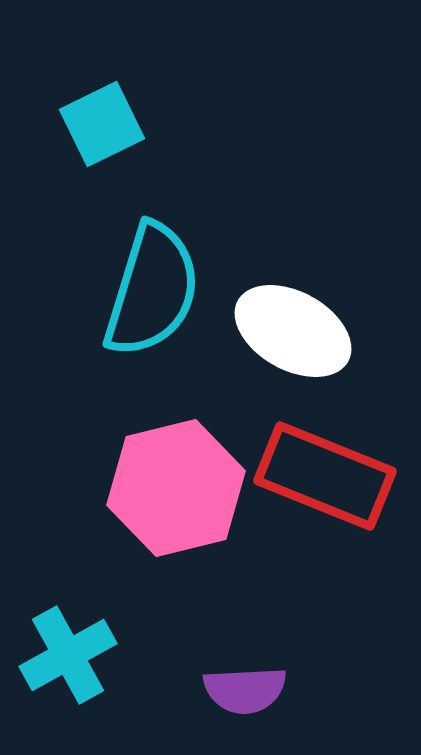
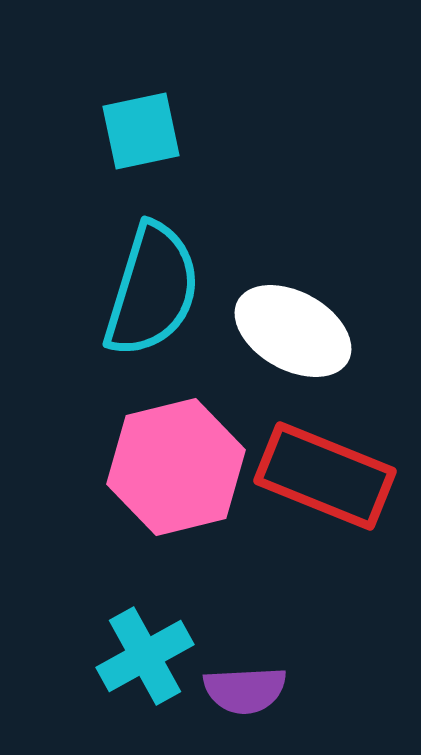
cyan square: moved 39 px right, 7 px down; rotated 14 degrees clockwise
pink hexagon: moved 21 px up
cyan cross: moved 77 px right, 1 px down
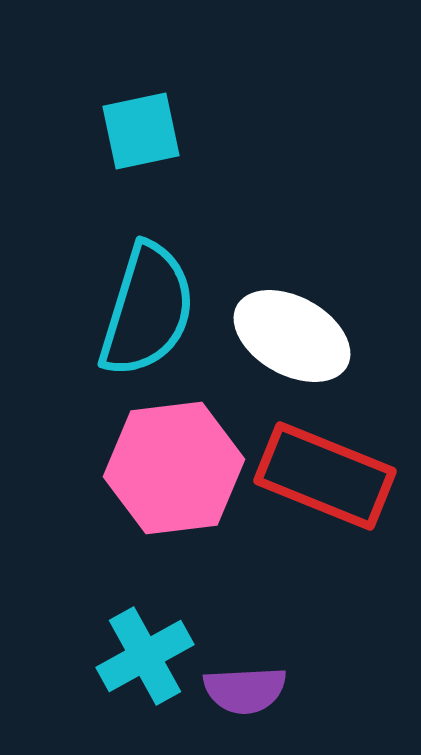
cyan semicircle: moved 5 px left, 20 px down
white ellipse: moved 1 px left, 5 px down
pink hexagon: moved 2 px left, 1 px down; rotated 7 degrees clockwise
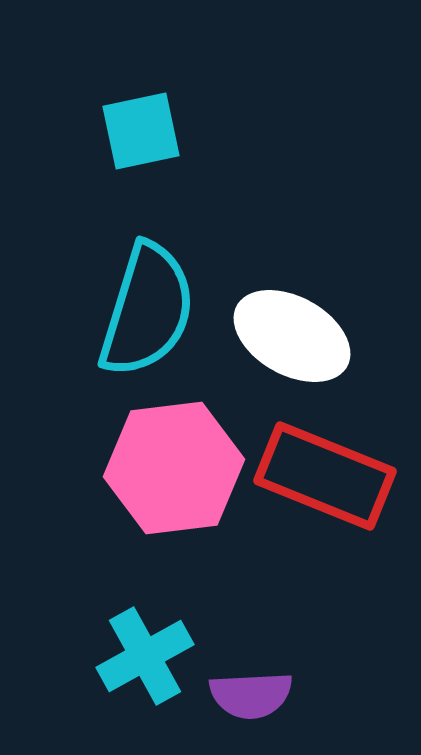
purple semicircle: moved 6 px right, 5 px down
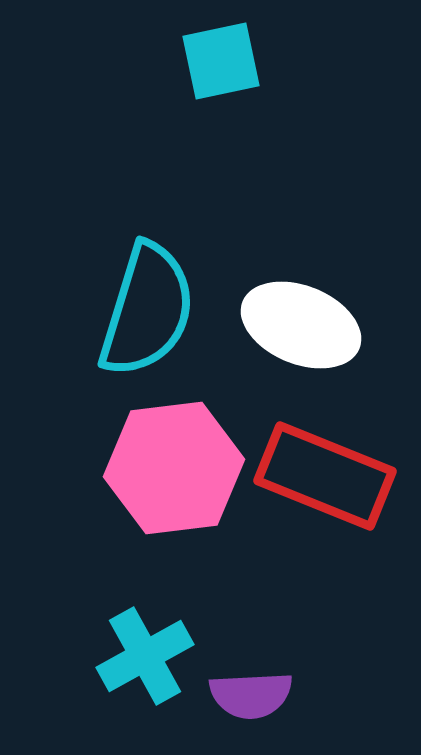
cyan square: moved 80 px right, 70 px up
white ellipse: moved 9 px right, 11 px up; rotated 7 degrees counterclockwise
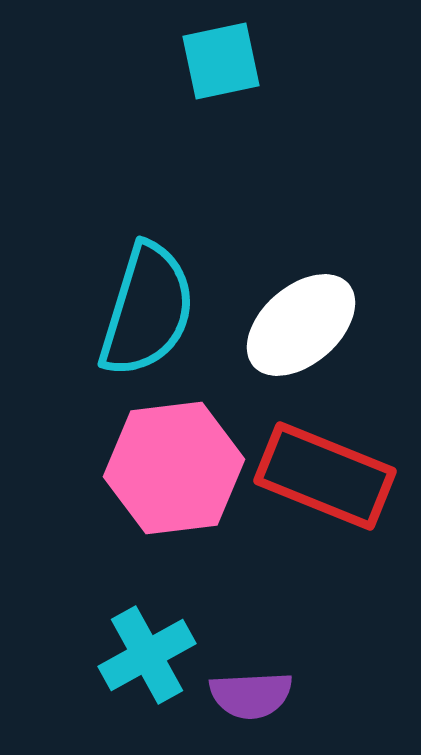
white ellipse: rotated 63 degrees counterclockwise
cyan cross: moved 2 px right, 1 px up
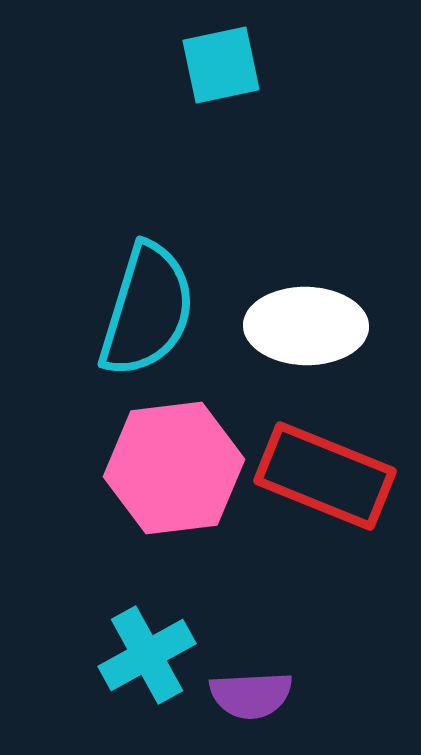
cyan square: moved 4 px down
white ellipse: moved 5 px right, 1 px down; rotated 42 degrees clockwise
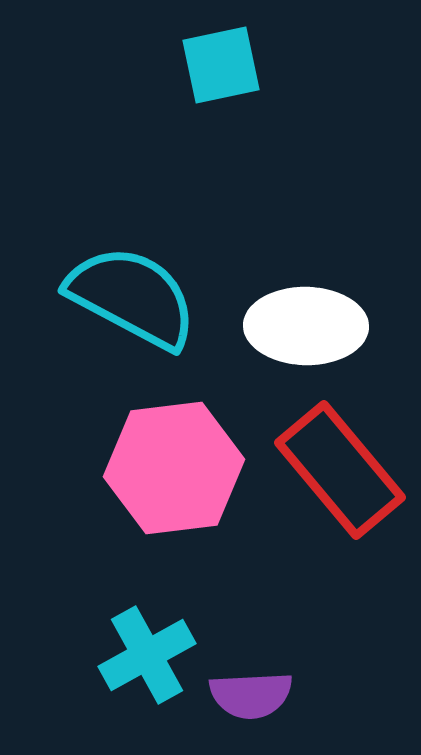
cyan semicircle: moved 15 px left, 13 px up; rotated 79 degrees counterclockwise
red rectangle: moved 15 px right, 6 px up; rotated 28 degrees clockwise
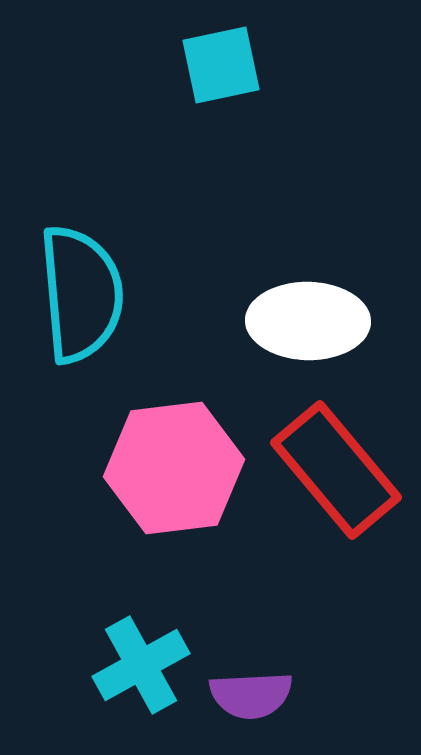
cyan semicircle: moved 51 px left, 3 px up; rotated 57 degrees clockwise
white ellipse: moved 2 px right, 5 px up
red rectangle: moved 4 px left
cyan cross: moved 6 px left, 10 px down
